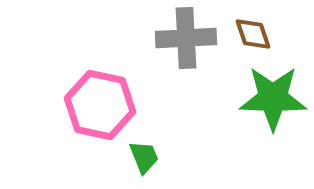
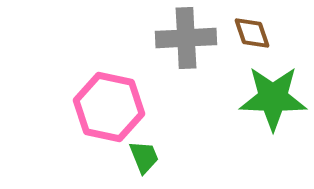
brown diamond: moved 1 px left, 1 px up
pink hexagon: moved 9 px right, 2 px down
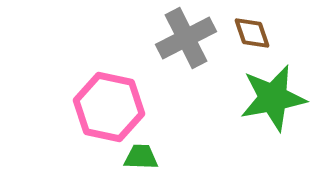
gray cross: rotated 24 degrees counterclockwise
green star: rotated 12 degrees counterclockwise
green trapezoid: moved 3 px left; rotated 66 degrees counterclockwise
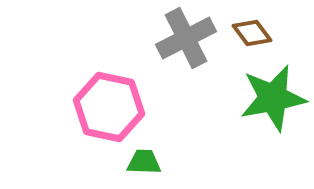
brown diamond: rotated 18 degrees counterclockwise
green trapezoid: moved 3 px right, 5 px down
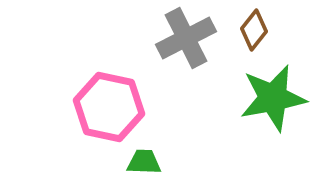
brown diamond: moved 2 px right, 3 px up; rotated 75 degrees clockwise
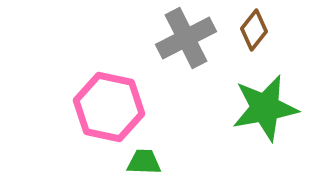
green star: moved 8 px left, 10 px down
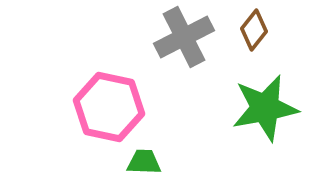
gray cross: moved 2 px left, 1 px up
